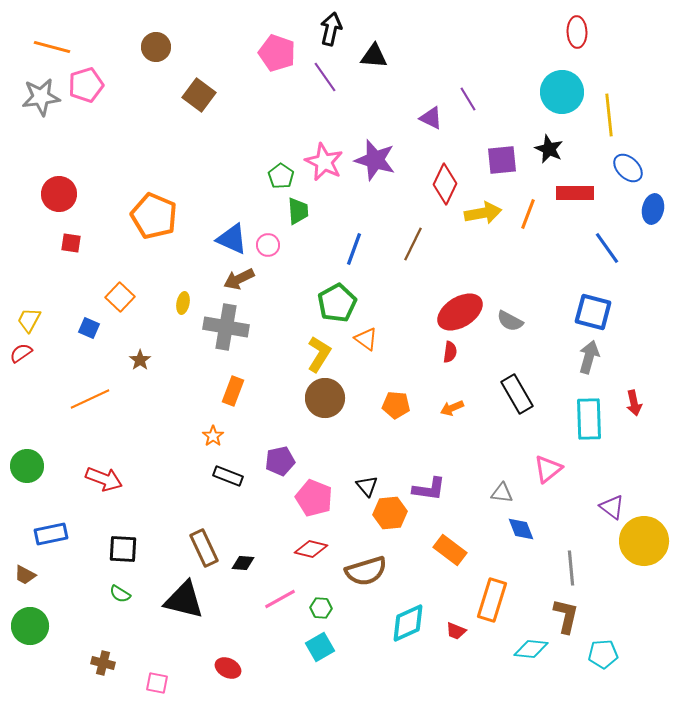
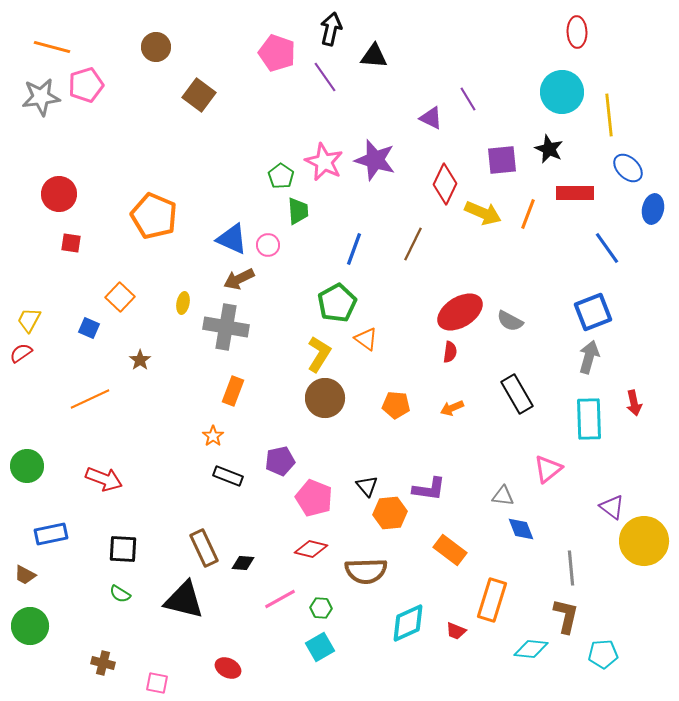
yellow arrow at (483, 213): rotated 33 degrees clockwise
blue square at (593, 312): rotated 36 degrees counterclockwise
gray triangle at (502, 493): moved 1 px right, 3 px down
brown semicircle at (366, 571): rotated 15 degrees clockwise
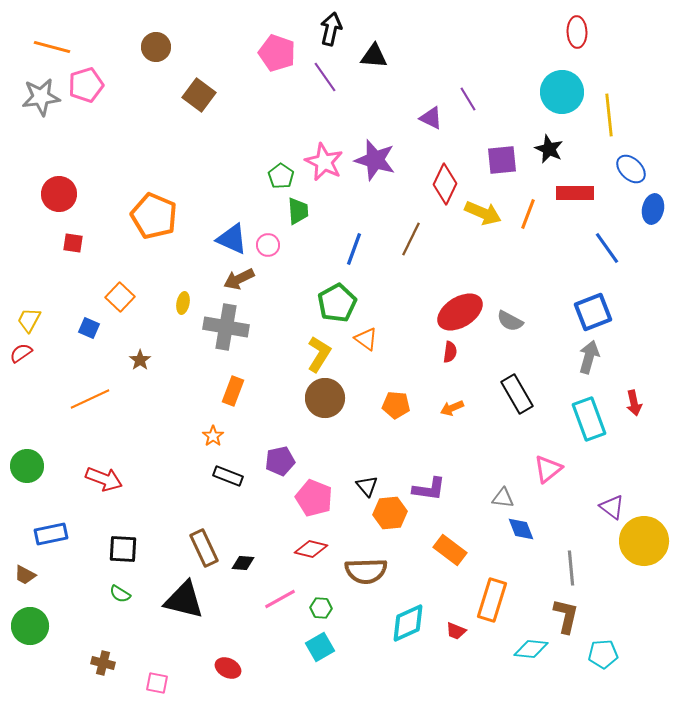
blue ellipse at (628, 168): moved 3 px right, 1 px down
red square at (71, 243): moved 2 px right
brown line at (413, 244): moved 2 px left, 5 px up
cyan rectangle at (589, 419): rotated 18 degrees counterclockwise
gray triangle at (503, 496): moved 2 px down
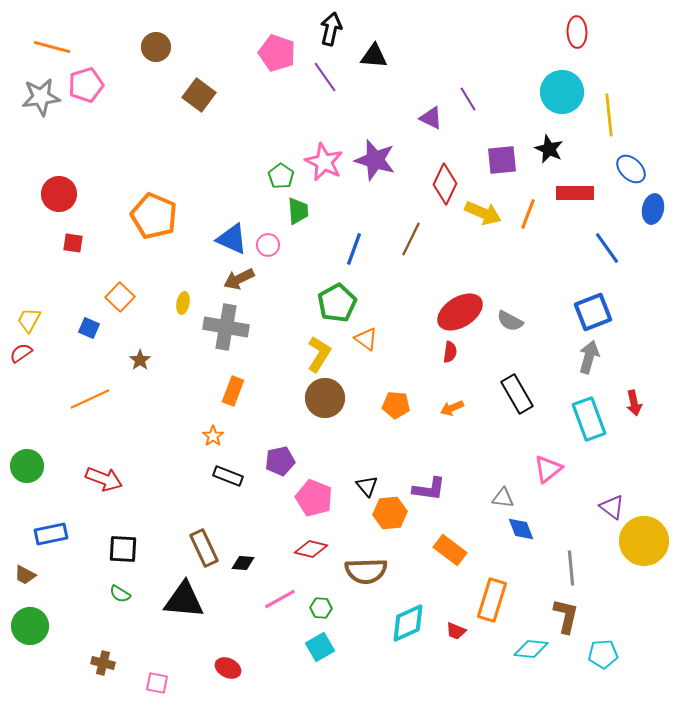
black triangle at (184, 600): rotated 9 degrees counterclockwise
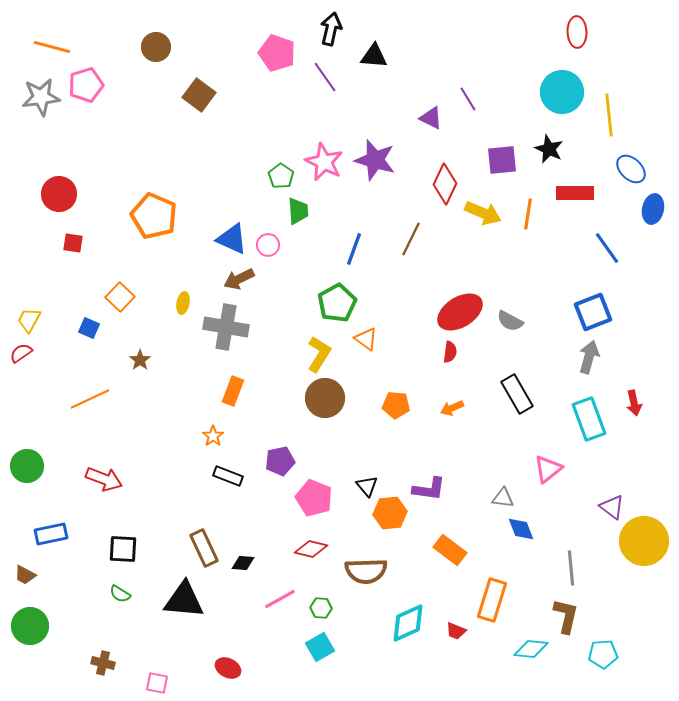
orange line at (528, 214): rotated 12 degrees counterclockwise
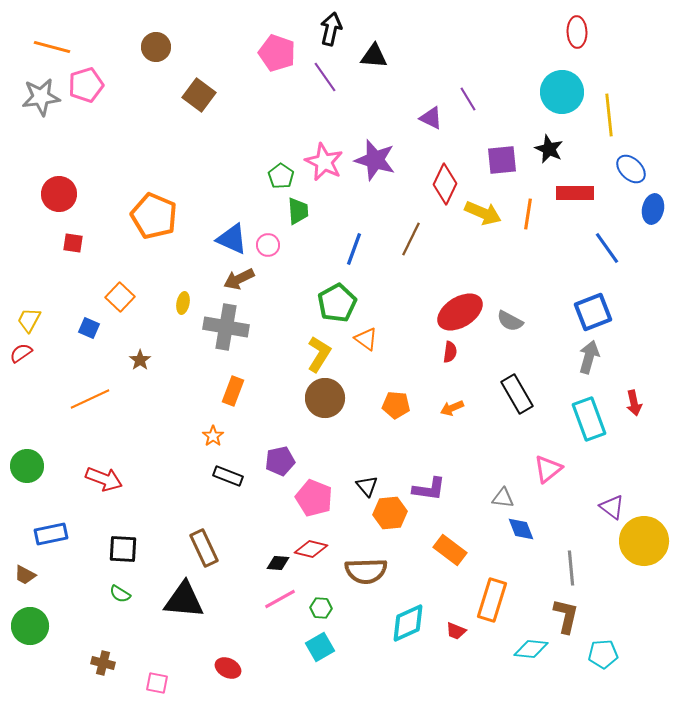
black diamond at (243, 563): moved 35 px right
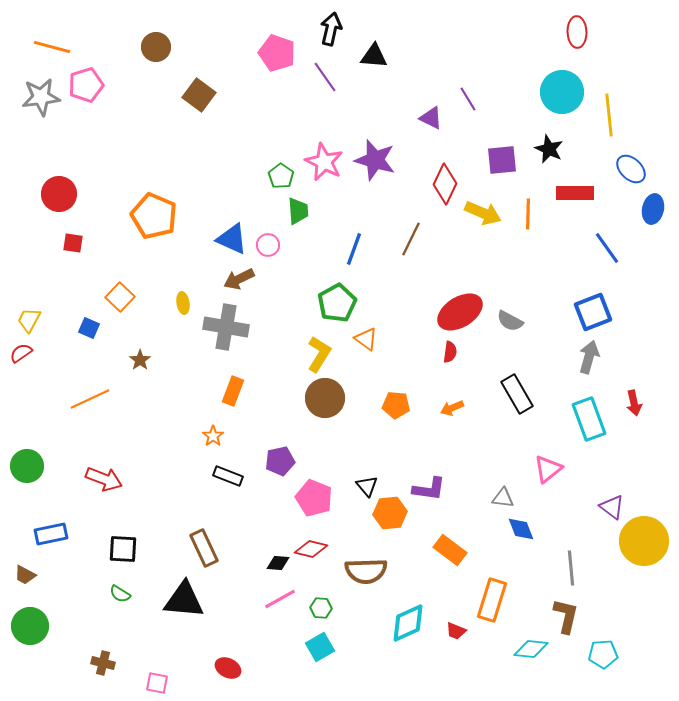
orange line at (528, 214): rotated 8 degrees counterclockwise
yellow ellipse at (183, 303): rotated 20 degrees counterclockwise
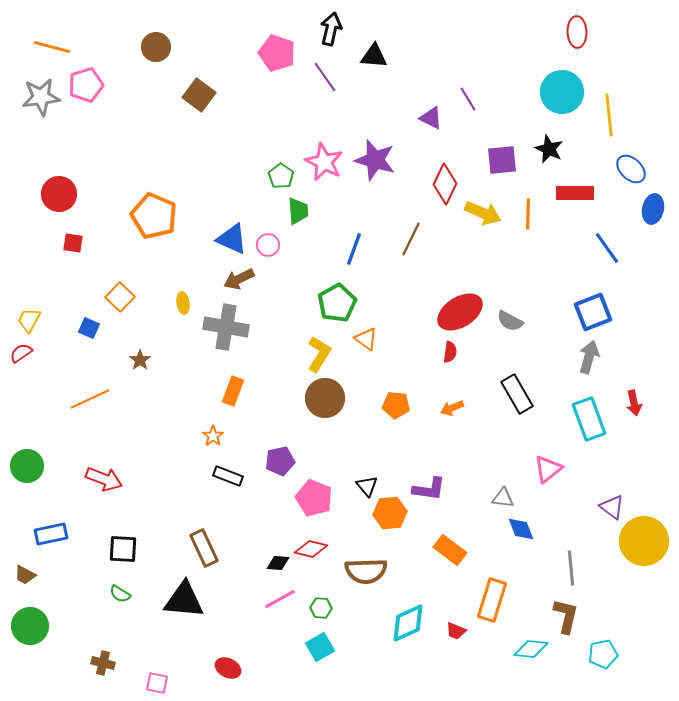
cyan pentagon at (603, 654): rotated 8 degrees counterclockwise
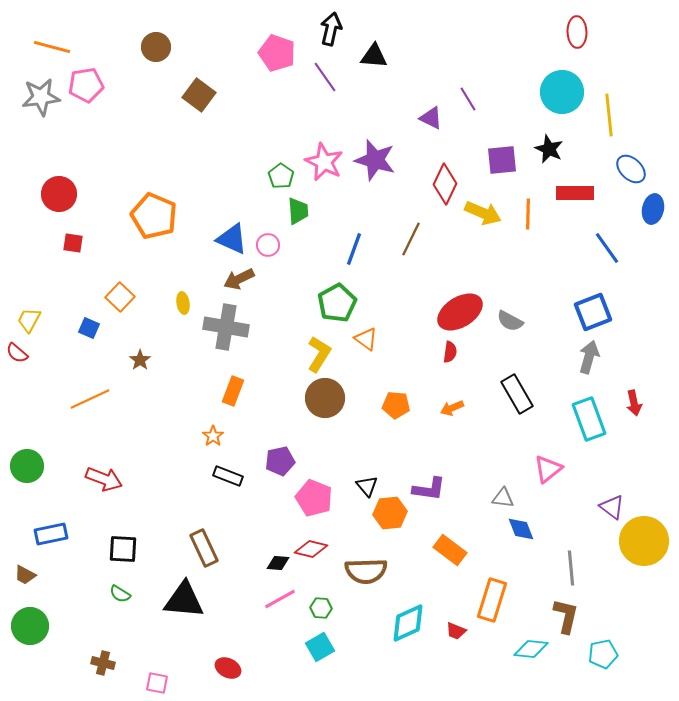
pink pentagon at (86, 85): rotated 8 degrees clockwise
red semicircle at (21, 353): moved 4 px left; rotated 105 degrees counterclockwise
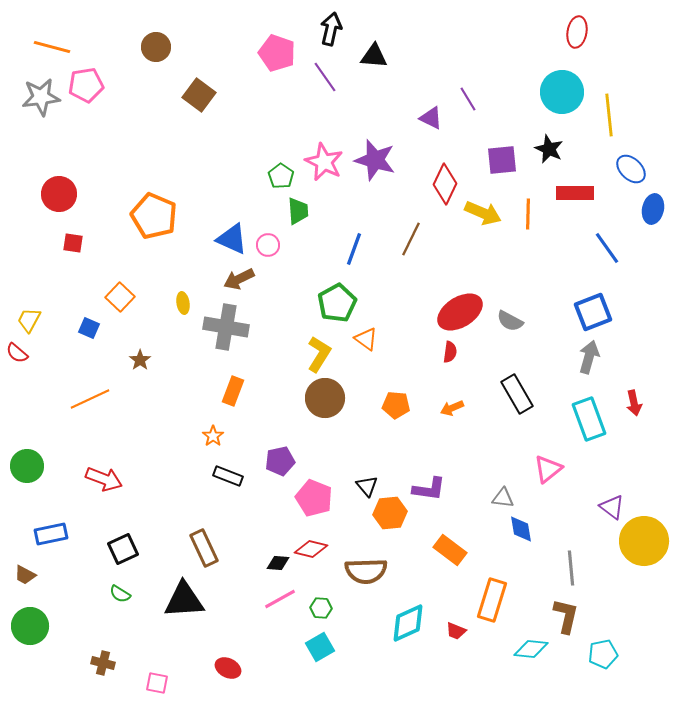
red ellipse at (577, 32): rotated 12 degrees clockwise
blue diamond at (521, 529): rotated 12 degrees clockwise
black square at (123, 549): rotated 28 degrees counterclockwise
black triangle at (184, 600): rotated 9 degrees counterclockwise
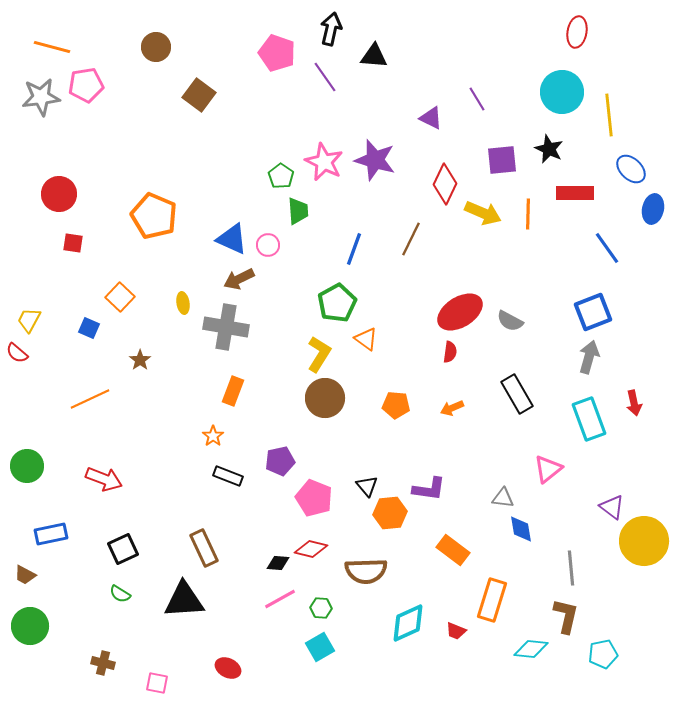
purple line at (468, 99): moved 9 px right
orange rectangle at (450, 550): moved 3 px right
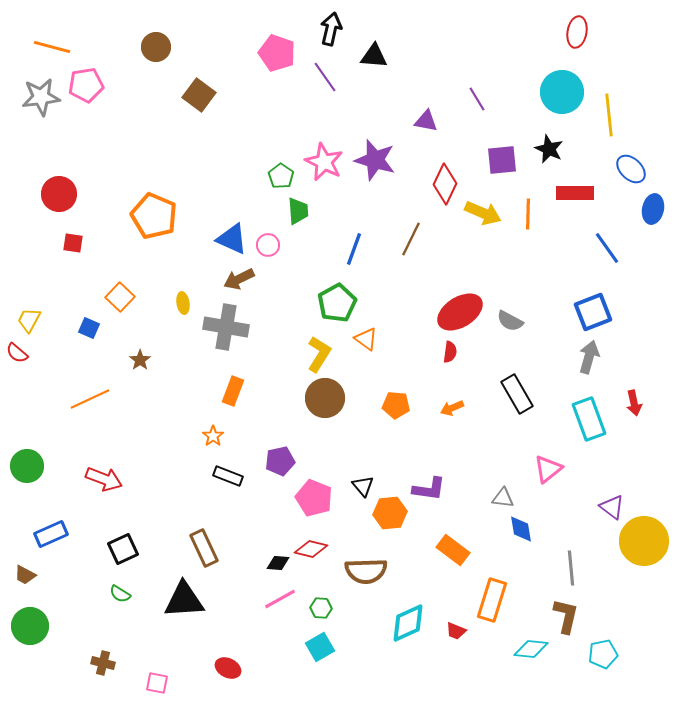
purple triangle at (431, 118): moved 5 px left, 3 px down; rotated 15 degrees counterclockwise
black triangle at (367, 486): moved 4 px left
blue rectangle at (51, 534): rotated 12 degrees counterclockwise
